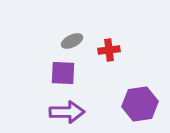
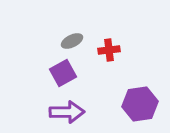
purple square: rotated 32 degrees counterclockwise
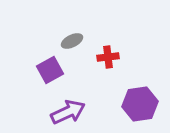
red cross: moved 1 px left, 7 px down
purple square: moved 13 px left, 3 px up
purple arrow: moved 1 px right; rotated 24 degrees counterclockwise
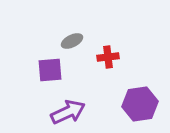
purple square: rotated 24 degrees clockwise
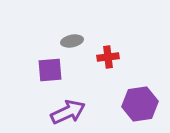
gray ellipse: rotated 15 degrees clockwise
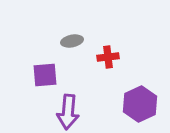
purple square: moved 5 px left, 5 px down
purple hexagon: rotated 16 degrees counterclockwise
purple arrow: rotated 120 degrees clockwise
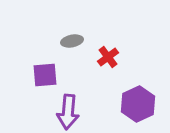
red cross: rotated 30 degrees counterclockwise
purple hexagon: moved 2 px left
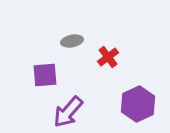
purple arrow: rotated 36 degrees clockwise
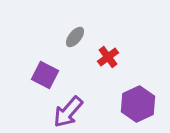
gray ellipse: moved 3 px right, 4 px up; rotated 40 degrees counterclockwise
purple square: rotated 32 degrees clockwise
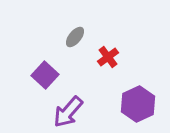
purple square: rotated 16 degrees clockwise
